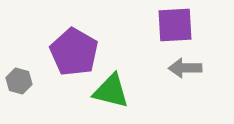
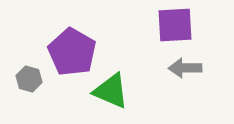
purple pentagon: moved 2 px left
gray hexagon: moved 10 px right, 2 px up
green triangle: rotated 9 degrees clockwise
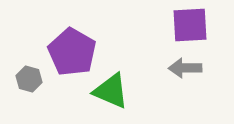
purple square: moved 15 px right
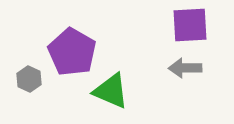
gray hexagon: rotated 10 degrees clockwise
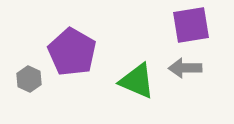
purple square: moved 1 px right; rotated 6 degrees counterclockwise
green triangle: moved 26 px right, 10 px up
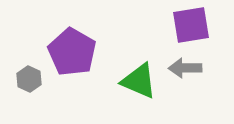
green triangle: moved 2 px right
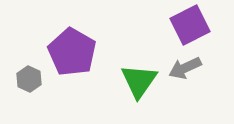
purple square: moved 1 px left; rotated 18 degrees counterclockwise
gray arrow: rotated 24 degrees counterclockwise
green triangle: rotated 42 degrees clockwise
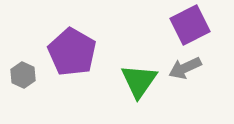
gray hexagon: moved 6 px left, 4 px up
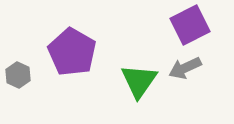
gray hexagon: moved 5 px left
